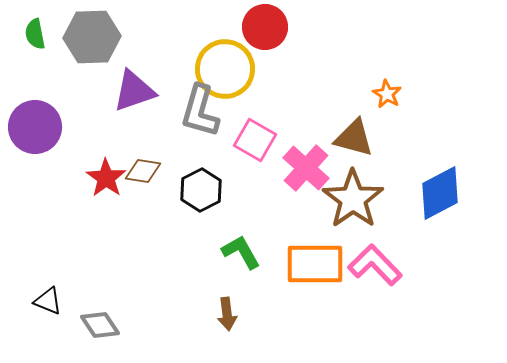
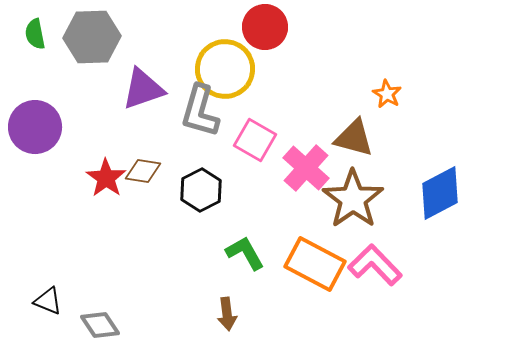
purple triangle: moved 9 px right, 2 px up
green L-shape: moved 4 px right, 1 px down
orange rectangle: rotated 28 degrees clockwise
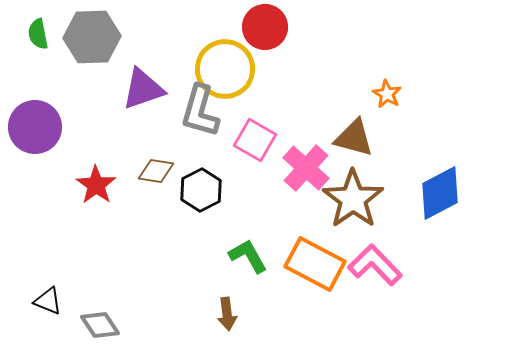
green semicircle: moved 3 px right
brown diamond: moved 13 px right
red star: moved 10 px left, 7 px down
green L-shape: moved 3 px right, 3 px down
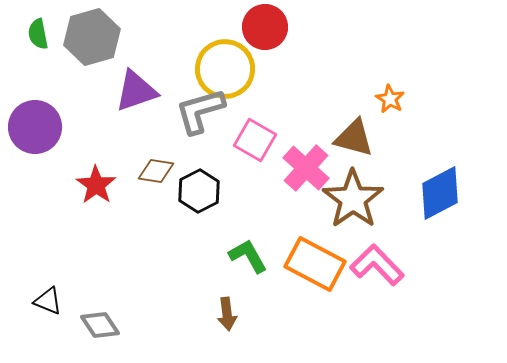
gray hexagon: rotated 14 degrees counterclockwise
purple triangle: moved 7 px left, 2 px down
orange star: moved 3 px right, 5 px down
gray L-shape: rotated 58 degrees clockwise
black hexagon: moved 2 px left, 1 px down
pink L-shape: moved 2 px right
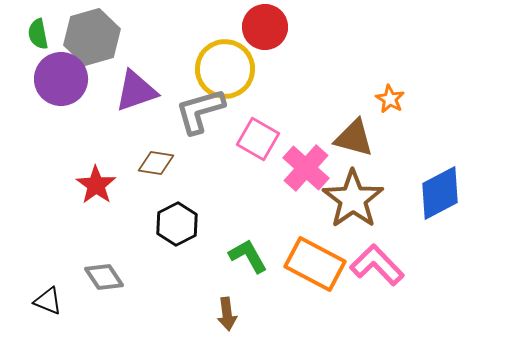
purple circle: moved 26 px right, 48 px up
pink square: moved 3 px right, 1 px up
brown diamond: moved 8 px up
black hexagon: moved 22 px left, 33 px down
gray diamond: moved 4 px right, 48 px up
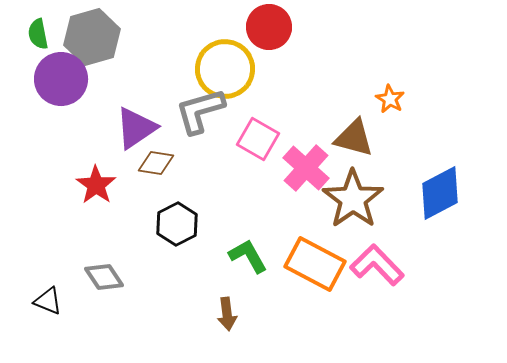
red circle: moved 4 px right
purple triangle: moved 37 px down; rotated 15 degrees counterclockwise
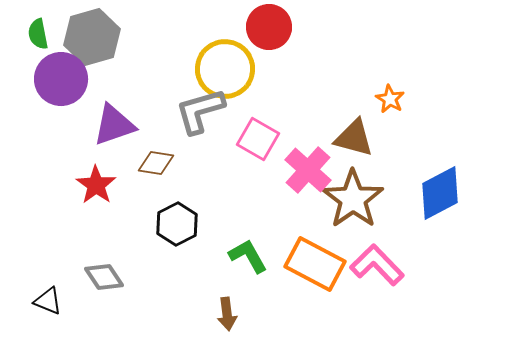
purple triangle: moved 22 px left, 3 px up; rotated 15 degrees clockwise
pink cross: moved 2 px right, 2 px down
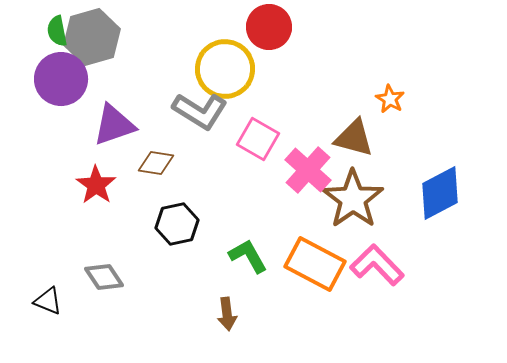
green semicircle: moved 19 px right, 3 px up
gray L-shape: rotated 132 degrees counterclockwise
black hexagon: rotated 15 degrees clockwise
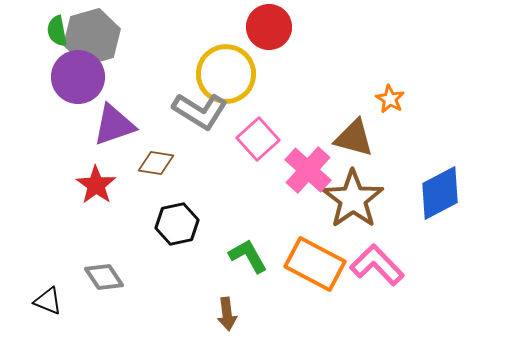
yellow circle: moved 1 px right, 5 px down
purple circle: moved 17 px right, 2 px up
pink square: rotated 18 degrees clockwise
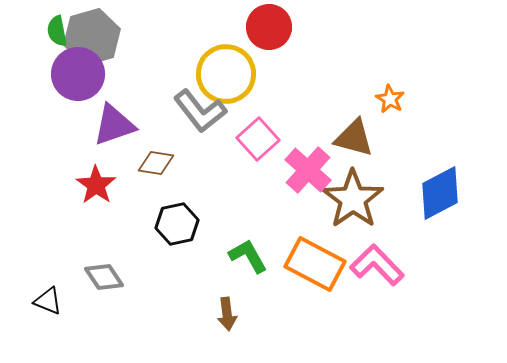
purple circle: moved 3 px up
gray L-shape: rotated 20 degrees clockwise
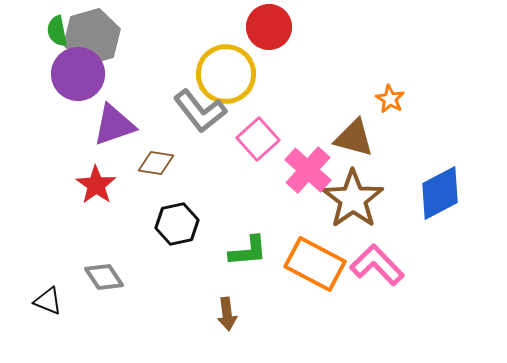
green L-shape: moved 5 px up; rotated 114 degrees clockwise
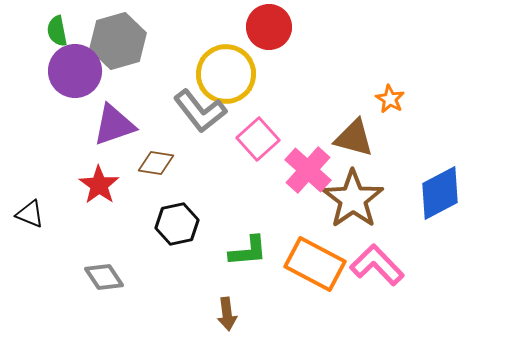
gray hexagon: moved 26 px right, 4 px down
purple circle: moved 3 px left, 3 px up
red star: moved 3 px right
black triangle: moved 18 px left, 87 px up
